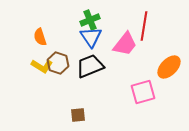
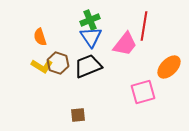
black trapezoid: moved 2 px left
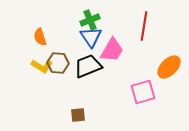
pink trapezoid: moved 13 px left, 6 px down; rotated 8 degrees counterclockwise
brown hexagon: rotated 15 degrees counterclockwise
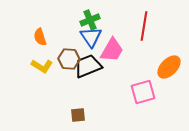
brown hexagon: moved 11 px right, 4 px up
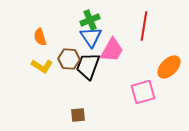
black trapezoid: rotated 48 degrees counterclockwise
